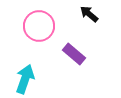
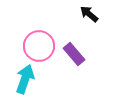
pink circle: moved 20 px down
purple rectangle: rotated 10 degrees clockwise
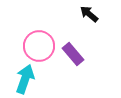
purple rectangle: moved 1 px left
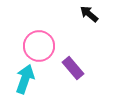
purple rectangle: moved 14 px down
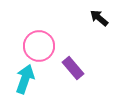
black arrow: moved 10 px right, 4 px down
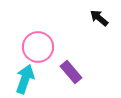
pink circle: moved 1 px left, 1 px down
purple rectangle: moved 2 px left, 4 px down
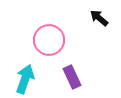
pink circle: moved 11 px right, 7 px up
purple rectangle: moved 1 px right, 5 px down; rotated 15 degrees clockwise
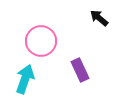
pink circle: moved 8 px left, 1 px down
purple rectangle: moved 8 px right, 7 px up
